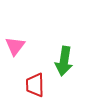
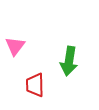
green arrow: moved 5 px right
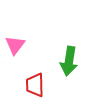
pink triangle: moved 1 px up
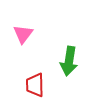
pink triangle: moved 8 px right, 11 px up
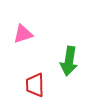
pink triangle: rotated 35 degrees clockwise
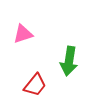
red trapezoid: rotated 140 degrees counterclockwise
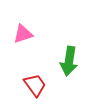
red trapezoid: rotated 75 degrees counterclockwise
